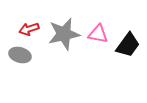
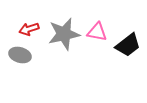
pink triangle: moved 1 px left, 2 px up
black trapezoid: rotated 16 degrees clockwise
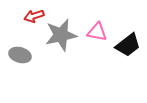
red arrow: moved 5 px right, 13 px up
gray star: moved 3 px left, 1 px down
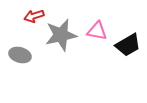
pink triangle: moved 1 px up
black trapezoid: rotated 8 degrees clockwise
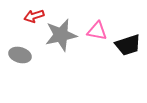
black trapezoid: rotated 12 degrees clockwise
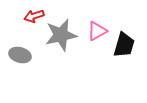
pink triangle: rotated 40 degrees counterclockwise
black trapezoid: moved 4 px left; rotated 56 degrees counterclockwise
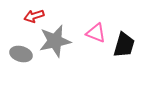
pink triangle: moved 1 px left, 2 px down; rotated 50 degrees clockwise
gray star: moved 6 px left, 6 px down
gray ellipse: moved 1 px right, 1 px up
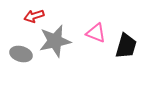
black trapezoid: moved 2 px right, 1 px down
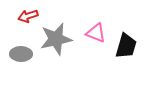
red arrow: moved 6 px left
gray star: moved 1 px right, 2 px up
gray ellipse: rotated 15 degrees counterclockwise
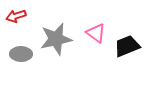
red arrow: moved 12 px left
pink triangle: rotated 15 degrees clockwise
black trapezoid: moved 1 px right; rotated 128 degrees counterclockwise
